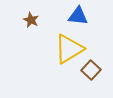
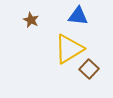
brown square: moved 2 px left, 1 px up
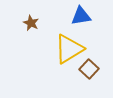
blue triangle: moved 3 px right; rotated 15 degrees counterclockwise
brown star: moved 3 px down
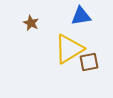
brown square: moved 7 px up; rotated 36 degrees clockwise
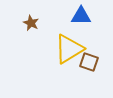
blue triangle: rotated 10 degrees clockwise
brown square: rotated 30 degrees clockwise
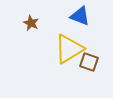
blue triangle: moved 1 px left; rotated 20 degrees clockwise
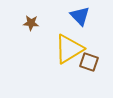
blue triangle: rotated 25 degrees clockwise
brown star: rotated 21 degrees counterclockwise
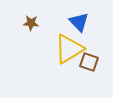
blue triangle: moved 1 px left, 6 px down
